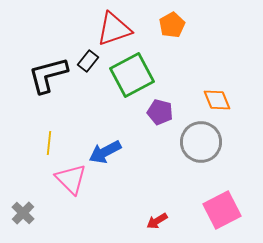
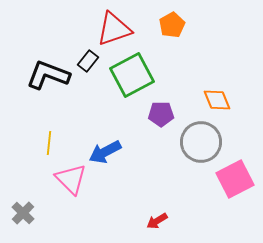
black L-shape: rotated 36 degrees clockwise
purple pentagon: moved 1 px right, 2 px down; rotated 15 degrees counterclockwise
pink square: moved 13 px right, 31 px up
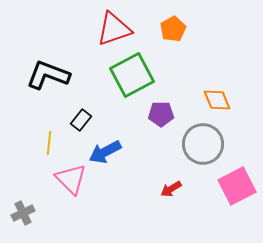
orange pentagon: moved 1 px right, 4 px down
black rectangle: moved 7 px left, 59 px down
gray circle: moved 2 px right, 2 px down
pink square: moved 2 px right, 7 px down
gray cross: rotated 20 degrees clockwise
red arrow: moved 14 px right, 32 px up
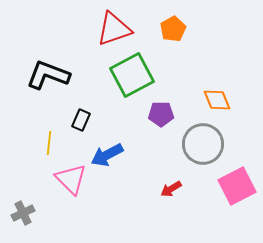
black rectangle: rotated 15 degrees counterclockwise
blue arrow: moved 2 px right, 3 px down
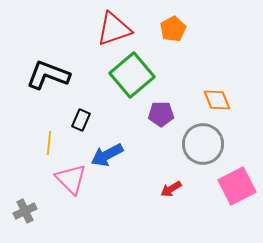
green square: rotated 12 degrees counterclockwise
gray cross: moved 2 px right, 2 px up
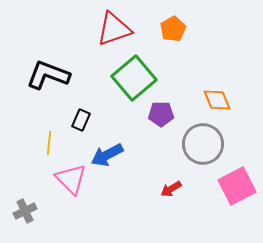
green square: moved 2 px right, 3 px down
